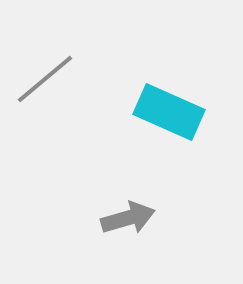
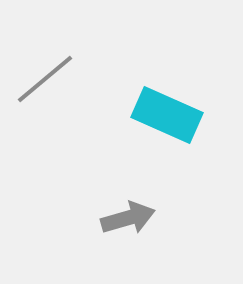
cyan rectangle: moved 2 px left, 3 px down
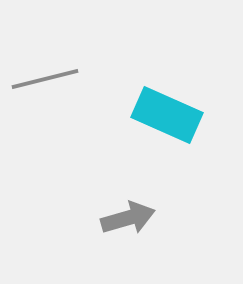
gray line: rotated 26 degrees clockwise
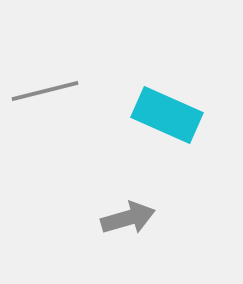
gray line: moved 12 px down
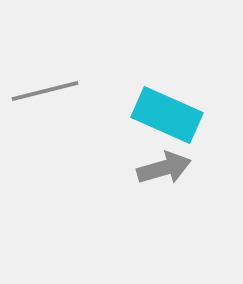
gray arrow: moved 36 px right, 50 px up
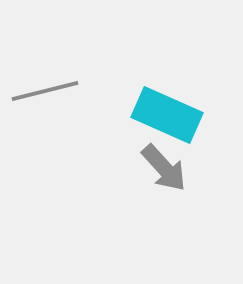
gray arrow: rotated 64 degrees clockwise
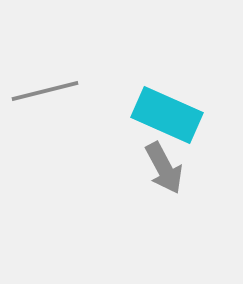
gray arrow: rotated 14 degrees clockwise
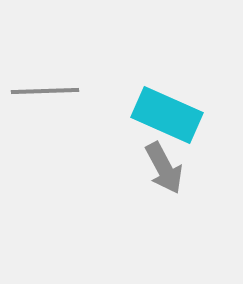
gray line: rotated 12 degrees clockwise
